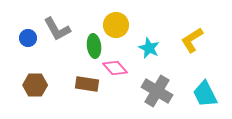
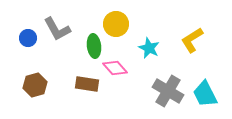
yellow circle: moved 1 px up
brown hexagon: rotated 15 degrees counterclockwise
gray cross: moved 11 px right
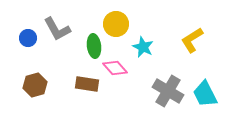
cyan star: moved 6 px left, 1 px up
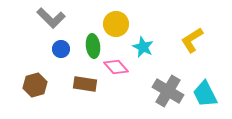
gray L-shape: moved 6 px left, 11 px up; rotated 16 degrees counterclockwise
blue circle: moved 33 px right, 11 px down
green ellipse: moved 1 px left
pink diamond: moved 1 px right, 1 px up
brown rectangle: moved 2 px left
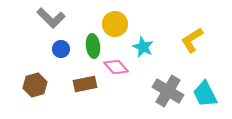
yellow circle: moved 1 px left
brown rectangle: rotated 20 degrees counterclockwise
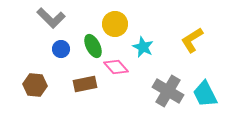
green ellipse: rotated 20 degrees counterclockwise
brown hexagon: rotated 20 degrees clockwise
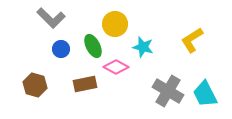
cyan star: rotated 10 degrees counterclockwise
pink diamond: rotated 20 degrees counterclockwise
brown hexagon: rotated 10 degrees clockwise
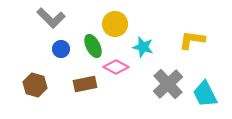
yellow L-shape: rotated 40 degrees clockwise
gray cross: moved 7 px up; rotated 16 degrees clockwise
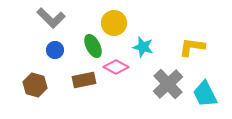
yellow circle: moved 1 px left, 1 px up
yellow L-shape: moved 7 px down
blue circle: moved 6 px left, 1 px down
brown rectangle: moved 1 px left, 4 px up
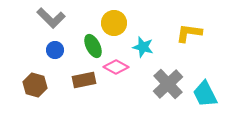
yellow L-shape: moved 3 px left, 14 px up
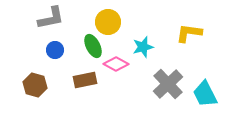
gray L-shape: rotated 56 degrees counterclockwise
yellow circle: moved 6 px left, 1 px up
cyan star: rotated 30 degrees counterclockwise
pink diamond: moved 3 px up
brown rectangle: moved 1 px right
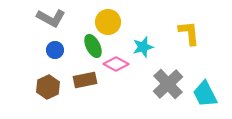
gray L-shape: rotated 40 degrees clockwise
yellow L-shape: rotated 76 degrees clockwise
brown hexagon: moved 13 px right, 2 px down; rotated 20 degrees clockwise
